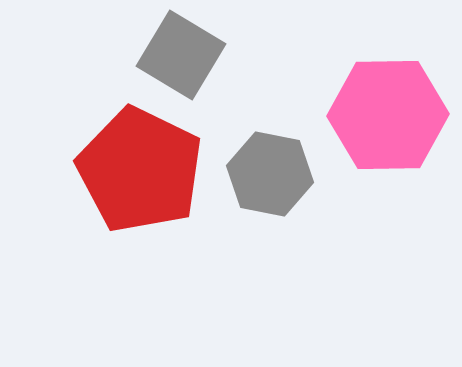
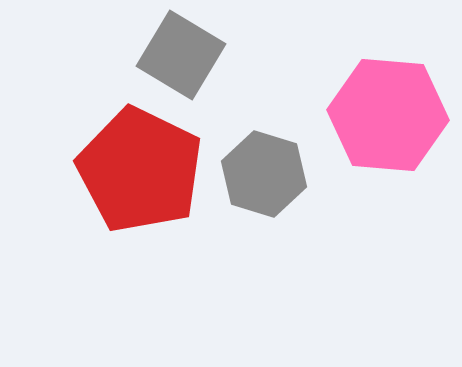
pink hexagon: rotated 6 degrees clockwise
gray hexagon: moved 6 px left; rotated 6 degrees clockwise
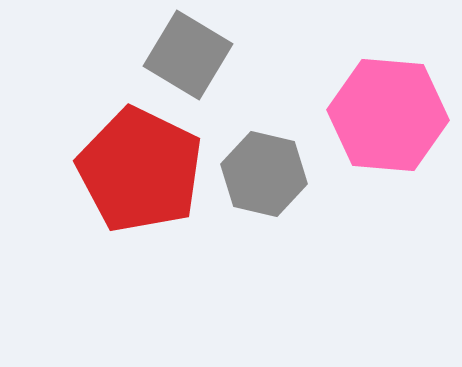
gray square: moved 7 px right
gray hexagon: rotated 4 degrees counterclockwise
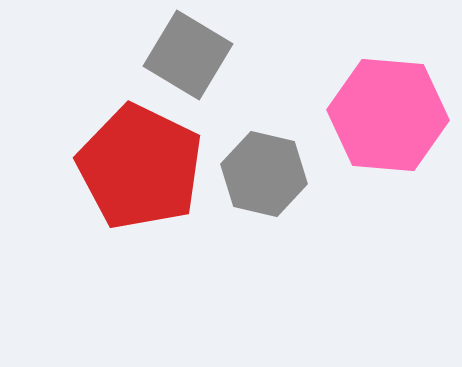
red pentagon: moved 3 px up
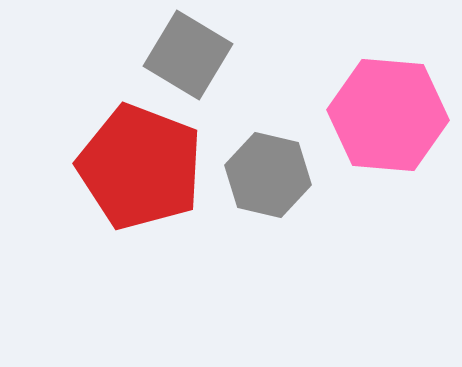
red pentagon: rotated 5 degrees counterclockwise
gray hexagon: moved 4 px right, 1 px down
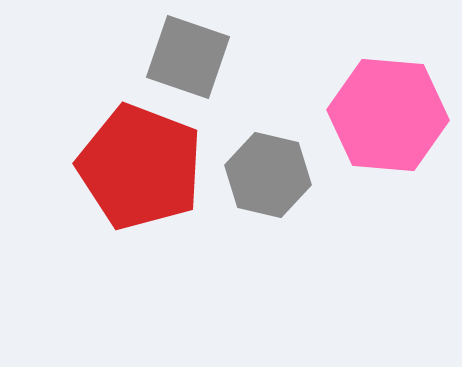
gray square: moved 2 px down; rotated 12 degrees counterclockwise
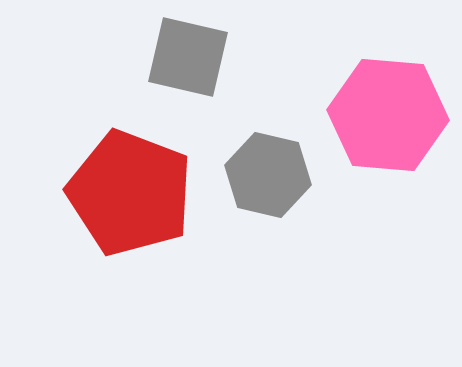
gray square: rotated 6 degrees counterclockwise
red pentagon: moved 10 px left, 26 px down
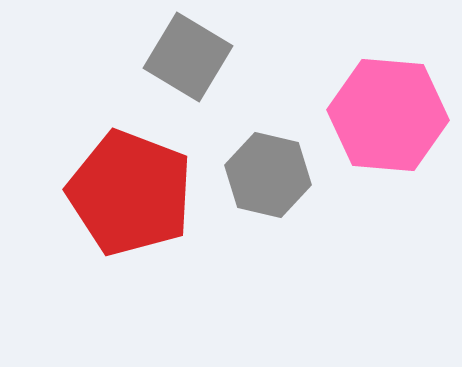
gray square: rotated 18 degrees clockwise
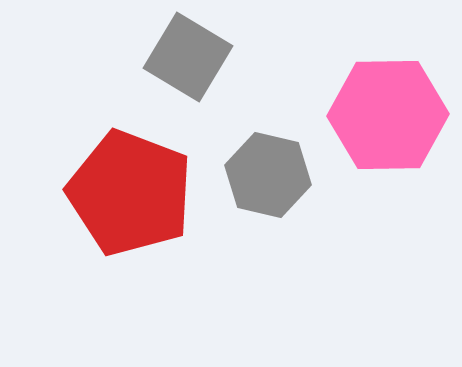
pink hexagon: rotated 6 degrees counterclockwise
